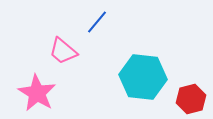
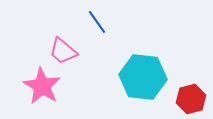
blue line: rotated 75 degrees counterclockwise
pink star: moved 5 px right, 7 px up
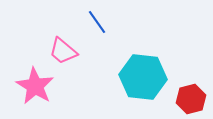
pink star: moved 7 px left
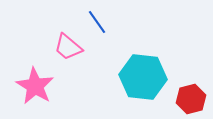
pink trapezoid: moved 5 px right, 4 px up
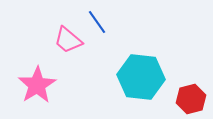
pink trapezoid: moved 7 px up
cyan hexagon: moved 2 px left
pink star: moved 2 px right, 1 px up; rotated 9 degrees clockwise
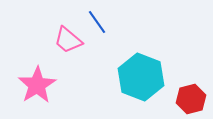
cyan hexagon: rotated 15 degrees clockwise
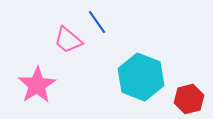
red hexagon: moved 2 px left
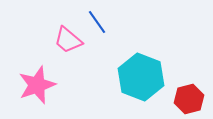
pink star: rotated 12 degrees clockwise
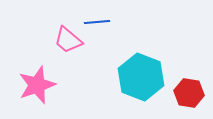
blue line: rotated 60 degrees counterclockwise
red hexagon: moved 6 px up; rotated 24 degrees clockwise
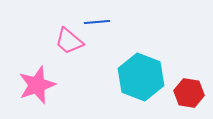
pink trapezoid: moved 1 px right, 1 px down
